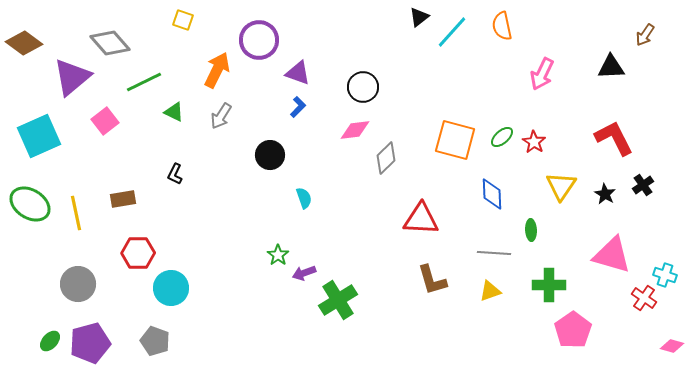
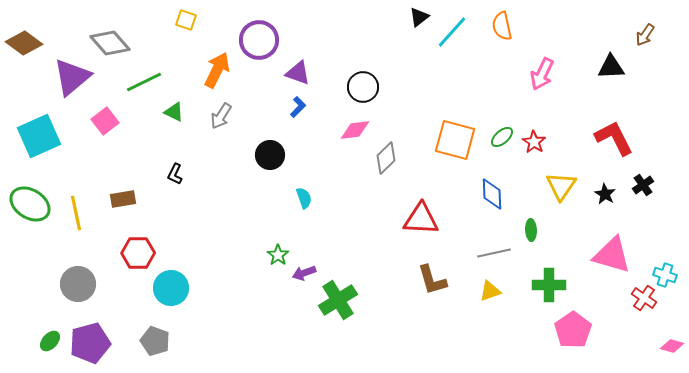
yellow square at (183, 20): moved 3 px right
gray line at (494, 253): rotated 16 degrees counterclockwise
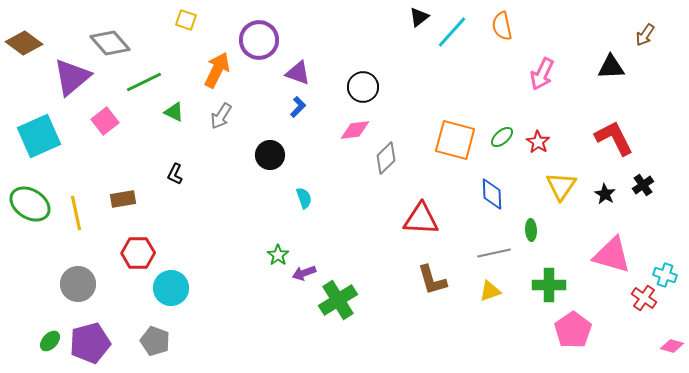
red star at (534, 142): moved 4 px right
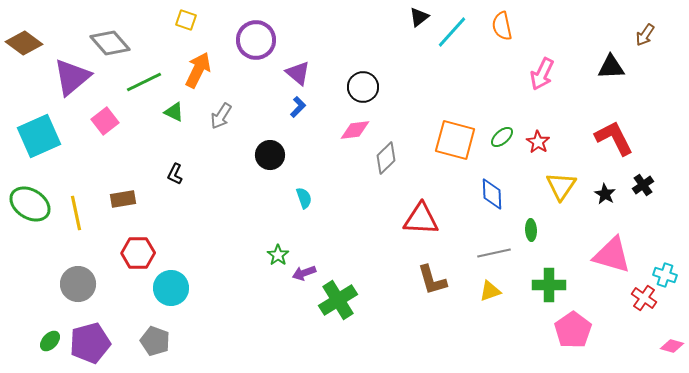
purple circle at (259, 40): moved 3 px left
orange arrow at (217, 70): moved 19 px left
purple triangle at (298, 73): rotated 20 degrees clockwise
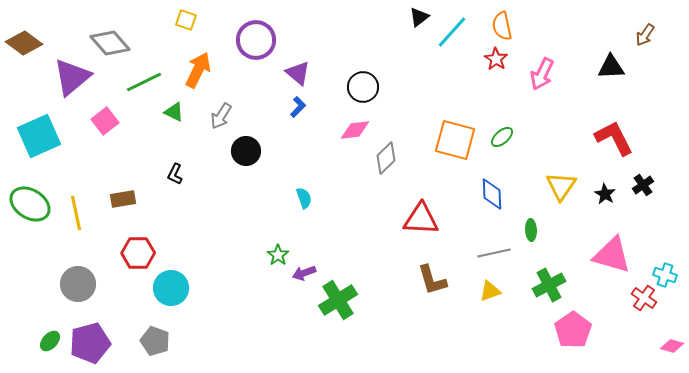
red star at (538, 142): moved 42 px left, 83 px up
black circle at (270, 155): moved 24 px left, 4 px up
green cross at (549, 285): rotated 28 degrees counterclockwise
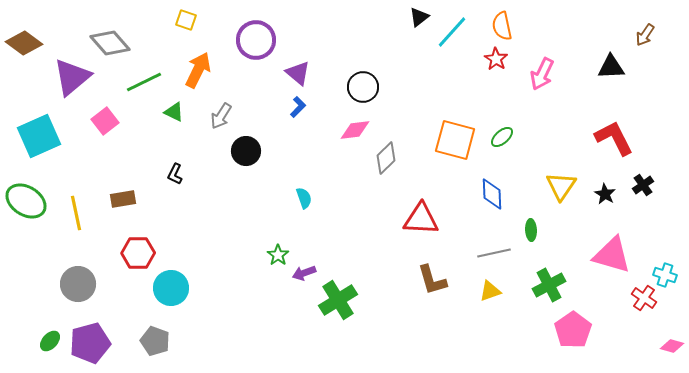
green ellipse at (30, 204): moved 4 px left, 3 px up
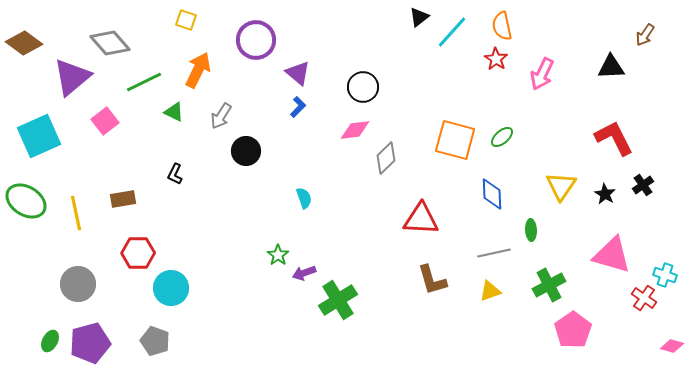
green ellipse at (50, 341): rotated 15 degrees counterclockwise
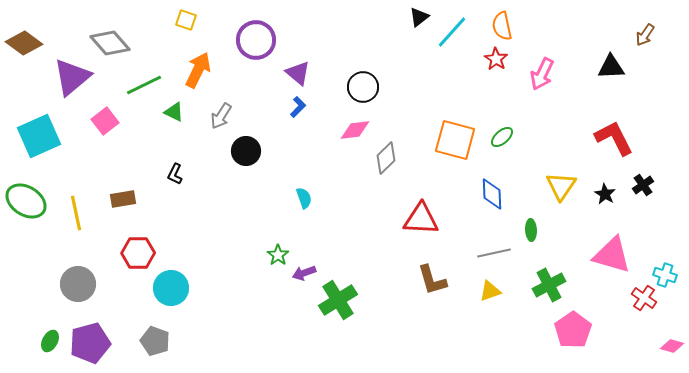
green line at (144, 82): moved 3 px down
